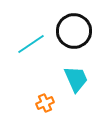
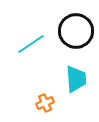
black circle: moved 2 px right
cyan trapezoid: rotated 20 degrees clockwise
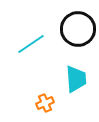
black circle: moved 2 px right, 2 px up
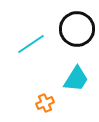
black circle: moved 1 px left
cyan trapezoid: rotated 36 degrees clockwise
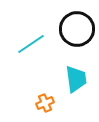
cyan trapezoid: rotated 40 degrees counterclockwise
